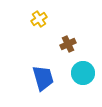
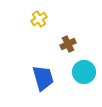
cyan circle: moved 1 px right, 1 px up
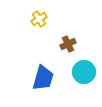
blue trapezoid: rotated 32 degrees clockwise
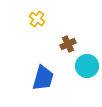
yellow cross: moved 2 px left; rotated 21 degrees counterclockwise
cyan circle: moved 3 px right, 6 px up
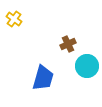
yellow cross: moved 23 px left
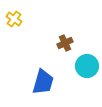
brown cross: moved 3 px left, 1 px up
blue trapezoid: moved 4 px down
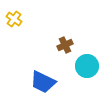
brown cross: moved 2 px down
blue trapezoid: rotated 100 degrees clockwise
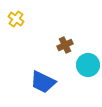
yellow cross: moved 2 px right
cyan circle: moved 1 px right, 1 px up
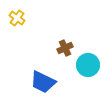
yellow cross: moved 1 px right, 1 px up
brown cross: moved 3 px down
